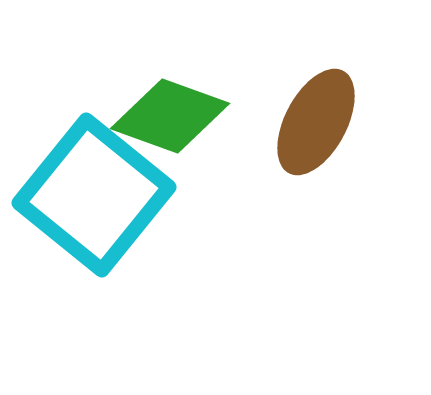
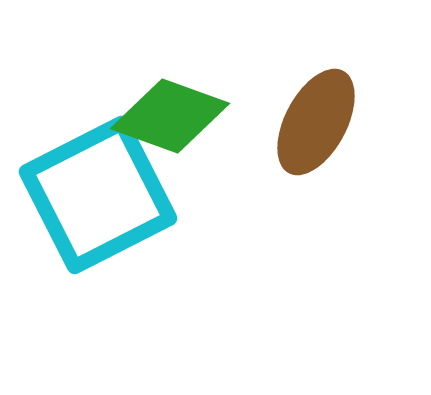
cyan square: moved 4 px right; rotated 24 degrees clockwise
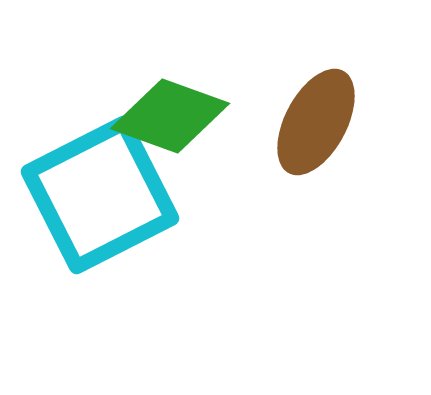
cyan square: moved 2 px right
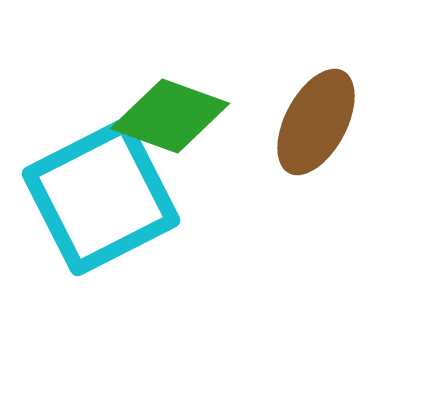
cyan square: moved 1 px right, 2 px down
